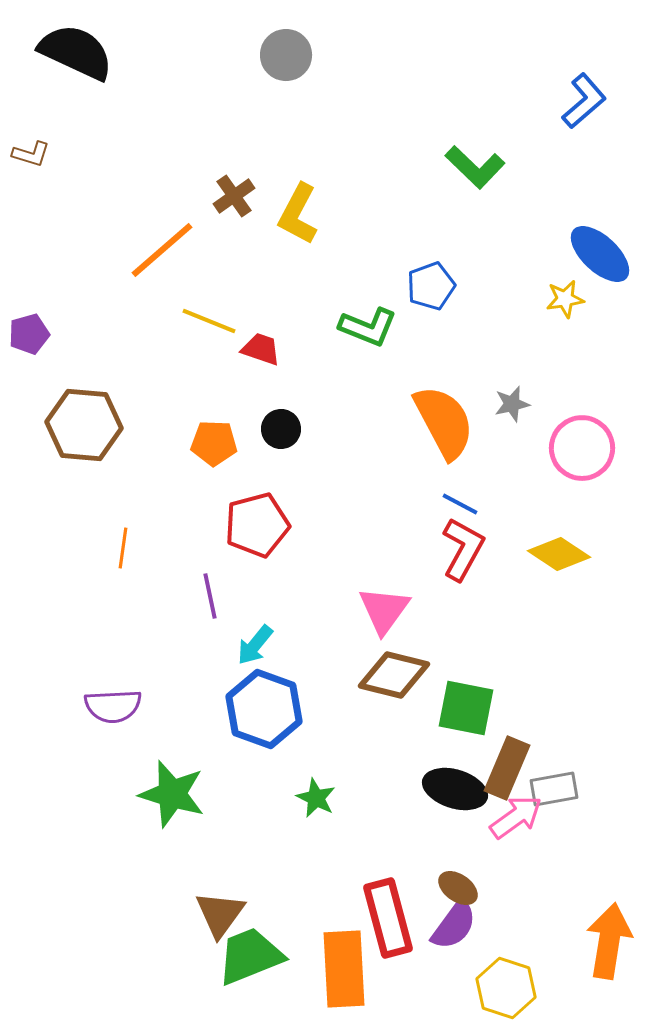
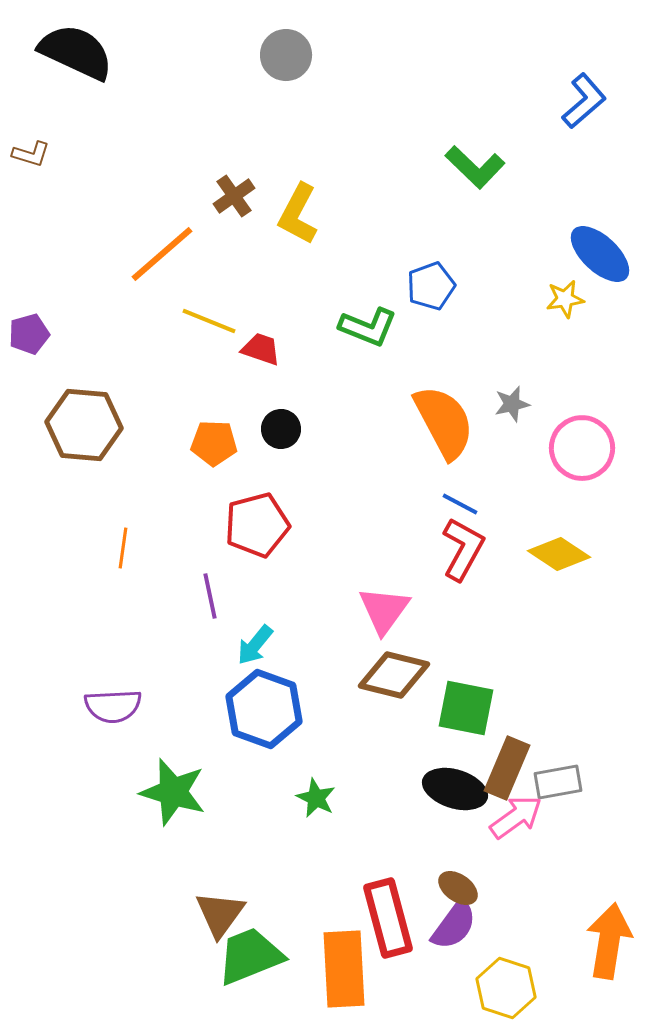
orange line at (162, 250): moved 4 px down
gray rectangle at (554, 789): moved 4 px right, 7 px up
green star at (172, 794): moved 1 px right, 2 px up
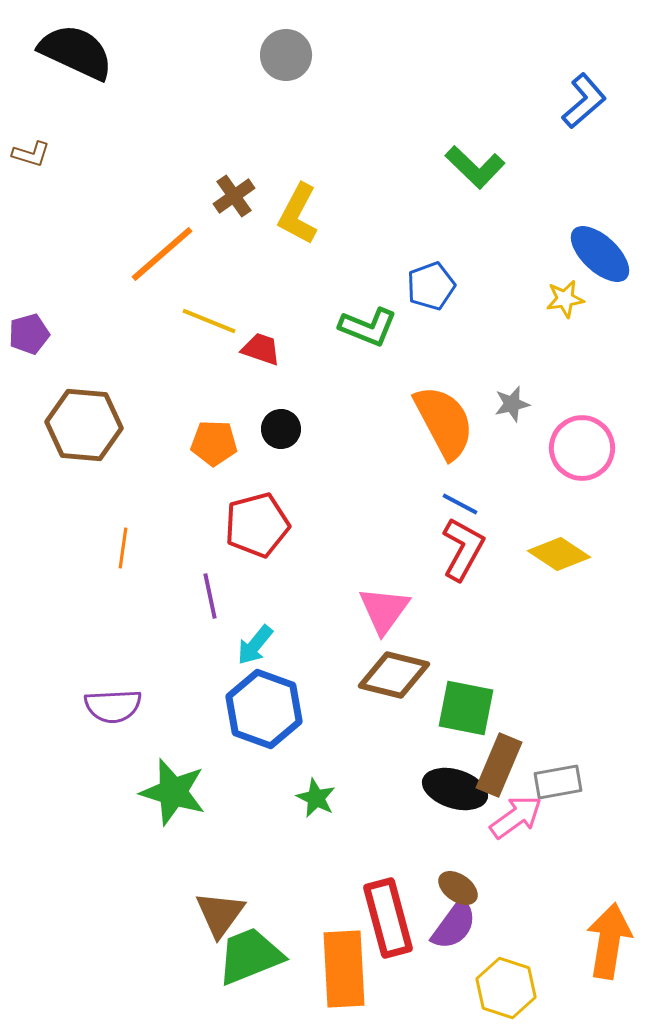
brown rectangle at (507, 768): moved 8 px left, 3 px up
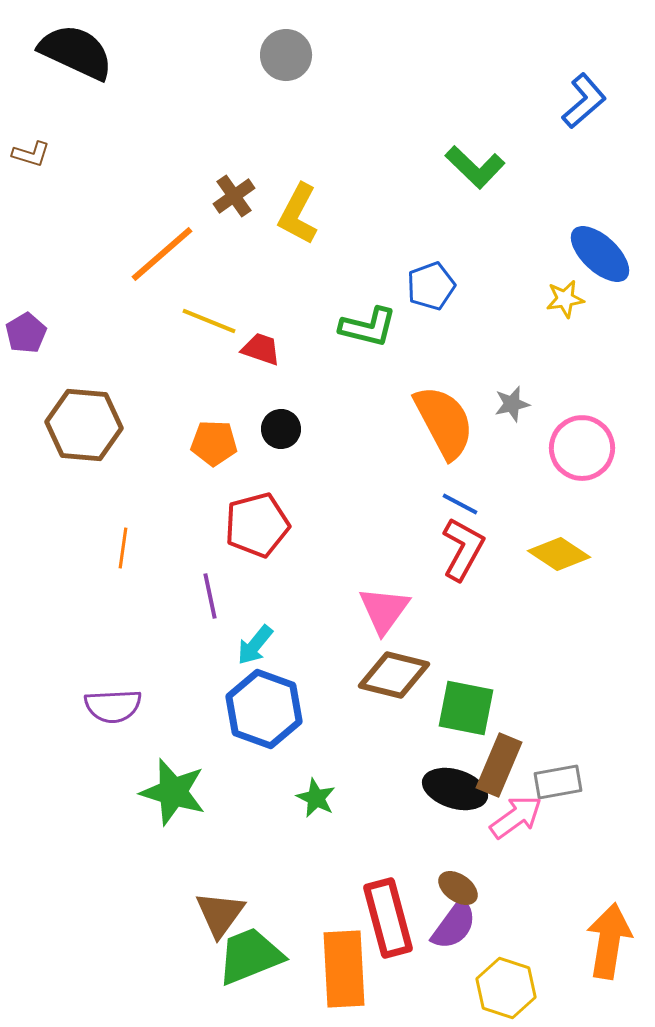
green L-shape at (368, 327): rotated 8 degrees counterclockwise
purple pentagon at (29, 334): moved 3 px left, 1 px up; rotated 15 degrees counterclockwise
